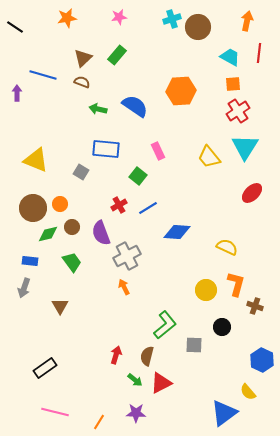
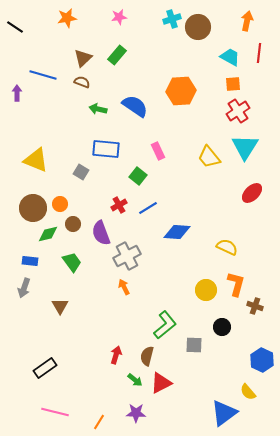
brown circle at (72, 227): moved 1 px right, 3 px up
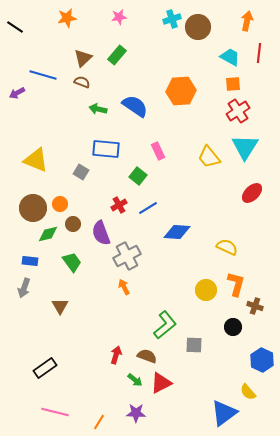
purple arrow at (17, 93): rotated 119 degrees counterclockwise
black circle at (222, 327): moved 11 px right
brown semicircle at (147, 356): rotated 96 degrees clockwise
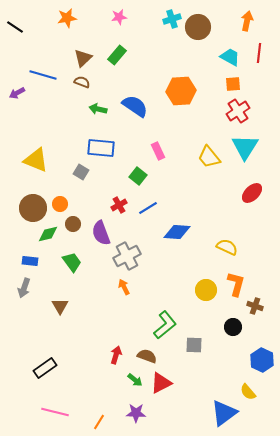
blue rectangle at (106, 149): moved 5 px left, 1 px up
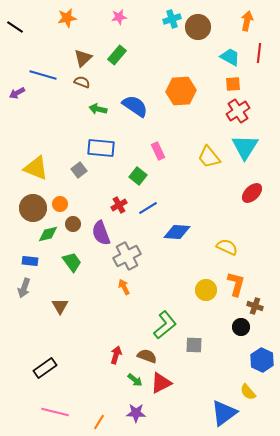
yellow triangle at (36, 160): moved 8 px down
gray square at (81, 172): moved 2 px left, 2 px up; rotated 21 degrees clockwise
black circle at (233, 327): moved 8 px right
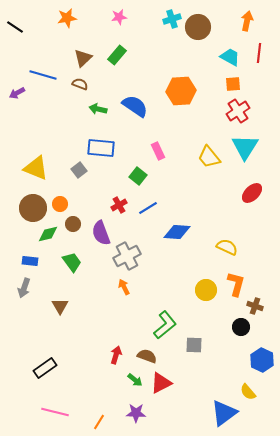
brown semicircle at (82, 82): moved 2 px left, 2 px down
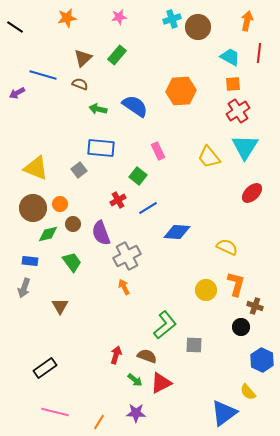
red cross at (119, 205): moved 1 px left, 5 px up
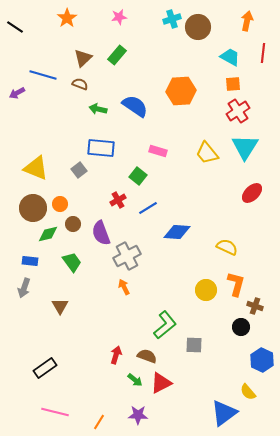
orange star at (67, 18): rotated 24 degrees counterclockwise
red line at (259, 53): moved 4 px right
pink rectangle at (158, 151): rotated 48 degrees counterclockwise
yellow trapezoid at (209, 157): moved 2 px left, 4 px up
purple star at (136, 413): moved 2 px right, 2 px down
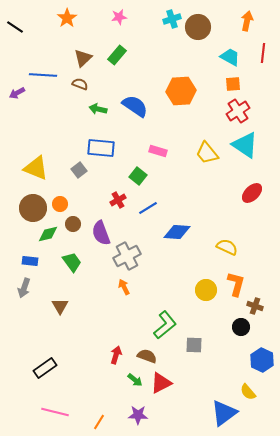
blue line at (43, 75): rotated 12 degrees counterclockwise
cyan triangle at (245, 147): moved 2 px up; rotated 28 degrees counterclockwise
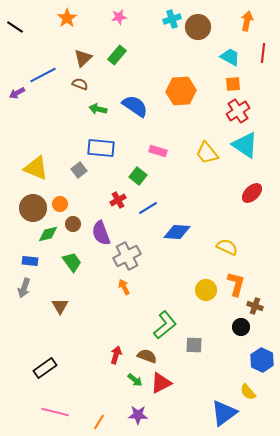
blue line at (43, 75): rotated 32 degrees counterclockwise
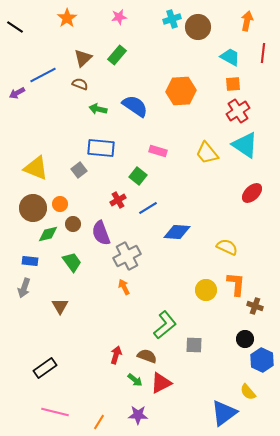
orange L-shape at (236, 284): rotated 10 degrees counterclockwise
black circle at (241, 327): moved 4 px right, 12 px down
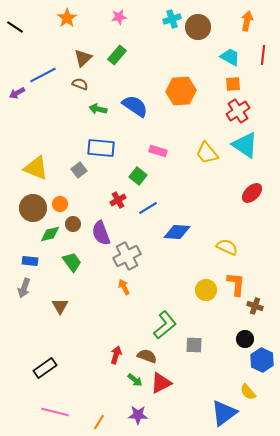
red line at (263, 53): moved 2 px down
green diamond at (48, 234): moved 2 px right
